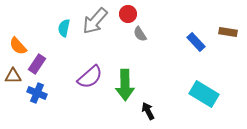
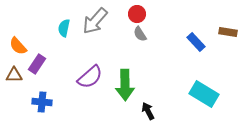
red circle: moved 9 px right
brown triangle: moved 1 px right, 1 px up
blue cross: moved 5 px right, 9 px down; rotated 18 degrees counterclockwise
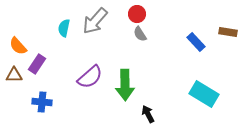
black arrow: moved 3 px down
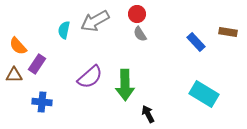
gray arrow: rotated 20 degrees clockwise
cyan semicircle: moved 2 px down
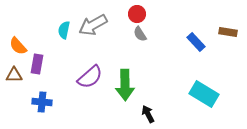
gray arrow: moved 2 px left, 4 px down
purple rectangle: rotated 24 degrees counterclockwise
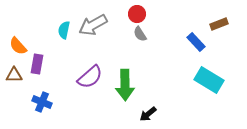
brown rectangle: moved 9 px left, 8 px up; rotated 30 degrees counterclockwise
cyan rectangle: moved 5 px right, 14 px up
blue cross: rotated 18 degrees clockwise
black arrow: rotated 102 degrees counterclockwise
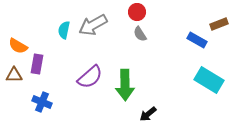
red circle: moved 2 px up
blue rectangle: moved 1 px right, 2 px up; rotated 18 degrees counterclockwise
orange semicircle: rotated 18 degrees counterclockwise
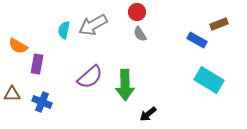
brown triangle: moved 2 px left, 19 px down
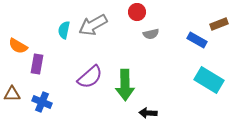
gray semicircle: moved 11 px right; rotated 70 degrees counterclockwise
black arrow: moved 1 px up; rotated 42 degrees clockwise
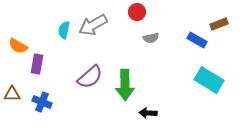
gray semicircle: moved 4 px down
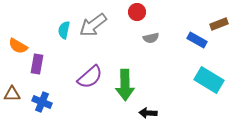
gray arrow: rotated 8 degrees counterclockwise
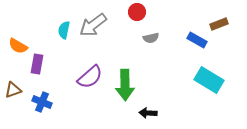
brown triangle: moved 1 px right, 4 px up; rotated 18 degrees counterclockwise
